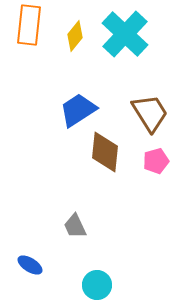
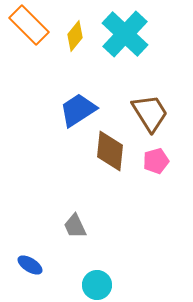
orange rectangle: rotated 51 degrees counterclockwise
brown diamond: moved 5 px right, 1 px up
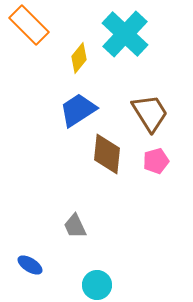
yellow diamond: moved 4 px right, 22 px down
brown diamond: moved 3 px left, 3 px down
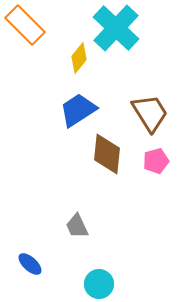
orange rectangle: moved 4 px left
cyan cross: moved 9 px left, 6 px up
gray trapezoid: moved 2 px right
blue ellipse: moved 1 px up; rotated 10 degrees clockwise
cyan circle: moved 2 px right, 1 px up
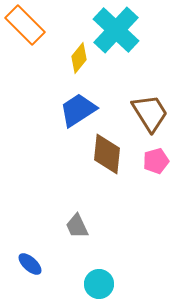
cyan cross: moved 2 px down
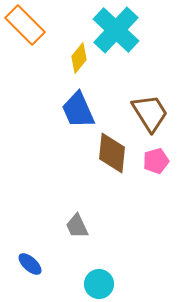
blue trapezoid: rotated 81 degrees counterclockwise
brown diamond: moved 5 px right, 1 px up
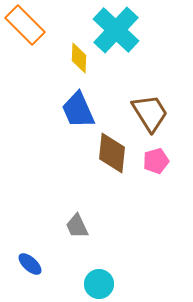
yellow diamond: rotated 36 degrees counterclockwise
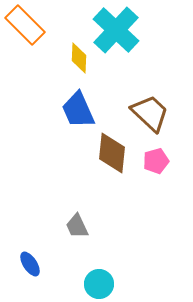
brown trapezoid: rotated 15 degrees counterclockwise
blue ellipse: rotated 15 degrees clockwise
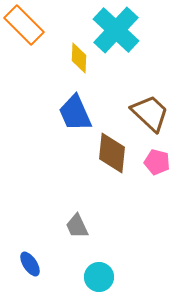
orange rectangle: moved 1 px left
blue trapezoid: moved 3 px left, 3 px down
pink pentagon: moved 1 px right, 1 px down; rotated 30 degrees clockwise
cyan circle: moved 7 px up
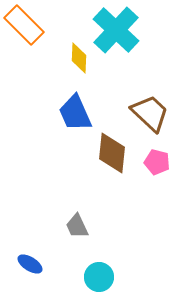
blue ellipse: rotated 25 degrees counterclockwise
